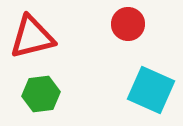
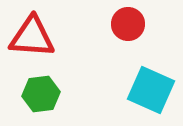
red triangle: rotated 18 degrees clockwise
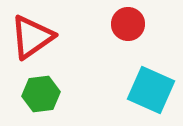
red triangle: rotated 39 degrees counterclockwise
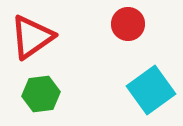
cyan square: rotated 30 degrees clockwise
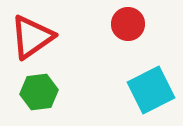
cyan square: rotated 9 degrees clockwise
green hexagon: moved 2 px left, 2 px up
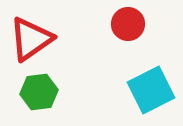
red triangle: moved 1 px left, 2 px down
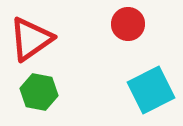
green hexagon: rotated 18 degrees clockwise
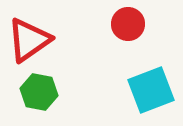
red triangle: moved 2 px left, 1 px down
cyan square: rotated 6 degrees clockwise
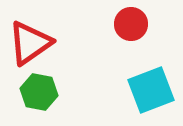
red circle: moved 3 px right
red triangle: moved 1 px right, 3 px down
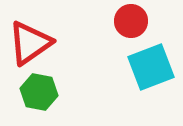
red circle: moved 3 px up
cyan square: moved 23 px up
